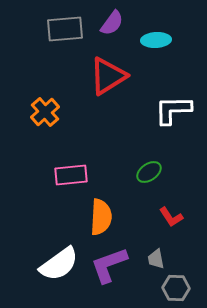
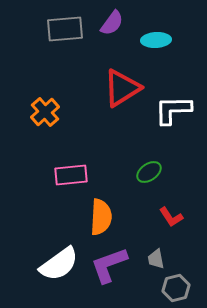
red triangle: moved 14 px right, 12 px down
gray hexagon: rotated 16 degrees counterclockwise
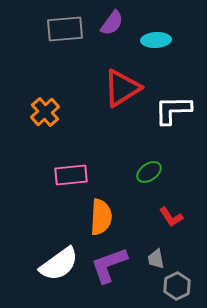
gray hexagon: moved 1 px right, 2 px up; rotated 12 degrees counterclockwise
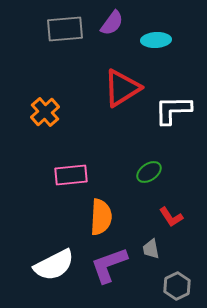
gray trapezoid: moved 5 px left, 10 px up
white semicircle: moved 5 px left, 1 px down; rotated 9 degrees clockwise
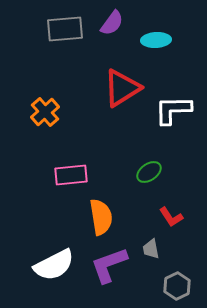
orange semicircle: rotated 12 degrees counterclockwise
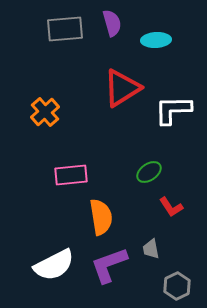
purple semicircle: rotated 52 degrees counterclockwise
red L-shape: moved 10 px up
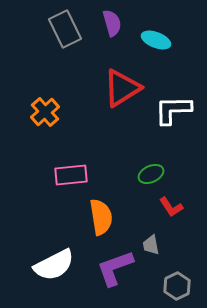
gray rectangle: rotated 69 degrees clockwise
cyan ellipse: rotated 24 degrees clockwise
green ellipse: moved 2 px right, 2 px down; rotated 10 degrees clockwise
gray trapezoid: moved 4 px up
purple L-shape: moved 6 px right, 3 px down
